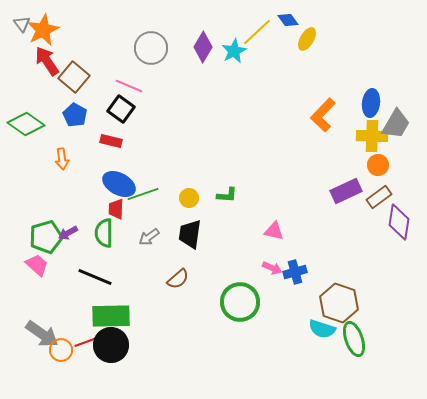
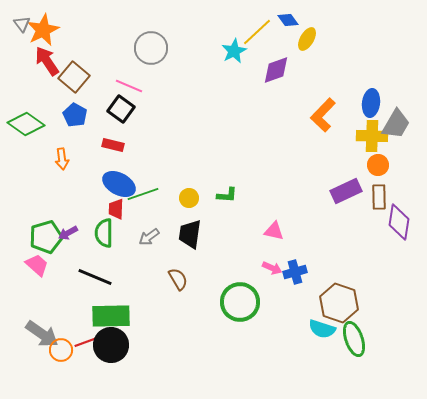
purple diamond at (203, 47): moved 73 px right, 23 px down; rotated 40 degrees clockwise
red rectangle at (111, 141): moved 2 px right, 4 px down
brown rectangle at (379, 197): rotated 55 degrees counterclockwise
brown semicircle at (178, 279): rotated 80 degrees counterclockwise
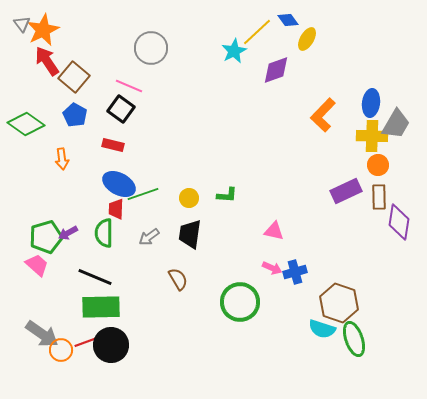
green rectangle at (111, 316): moved 10 px left, 9 px up
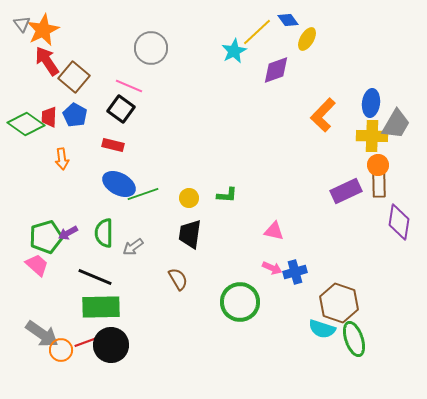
brown rectangle at (379, 197): moved 12 px up
red trapezoid at (116, 209): moved 67 px left, 92 px up
gray arrow at (149, 237): moved 16 px left, 10 px down
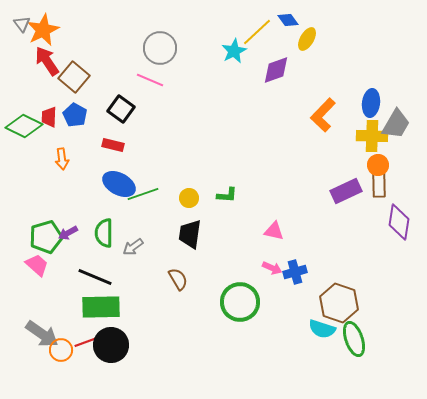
gray circle at (151, 48): moved 9 px right
pink line at (129, 86): moved 21 px right, 6 px up
green diamond at (26, 124): moved 2 px left, 2 px down; rotated 9 degrees counterclockwise
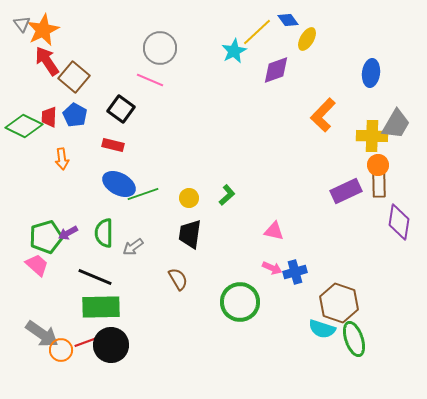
blue ellipse at (371, 103): moved 30 px up
green L-shape at (227, 195): rotated 45 degrees counterclockwise
